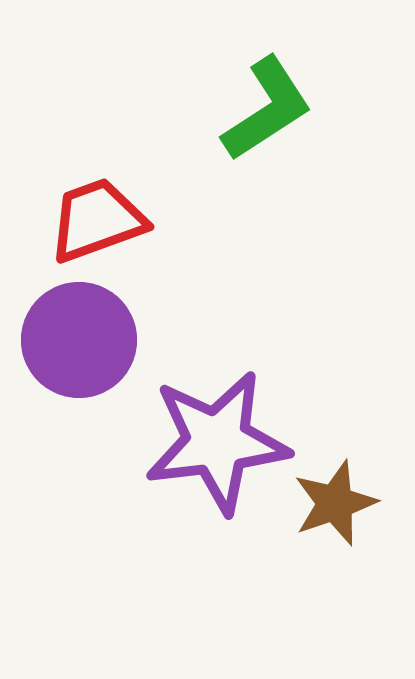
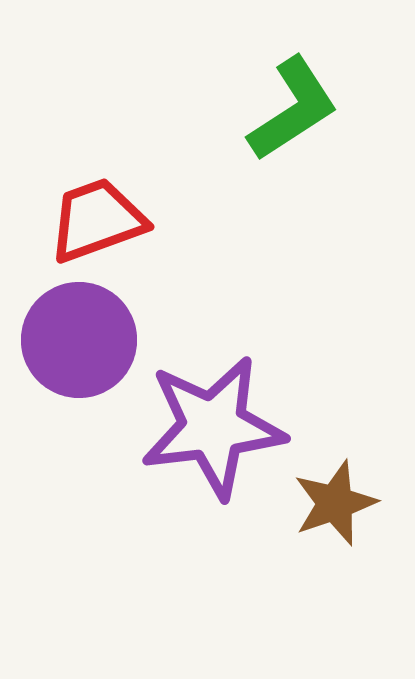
green L-shape: moved 26 px right
purple star: moved 4 px left, 15 px up
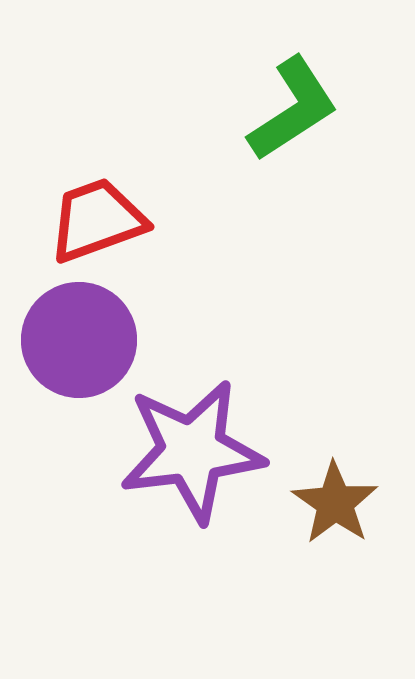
purple star: moved 21 px left, 24 px down
brown star: rotated 18 degrees counterclockwise
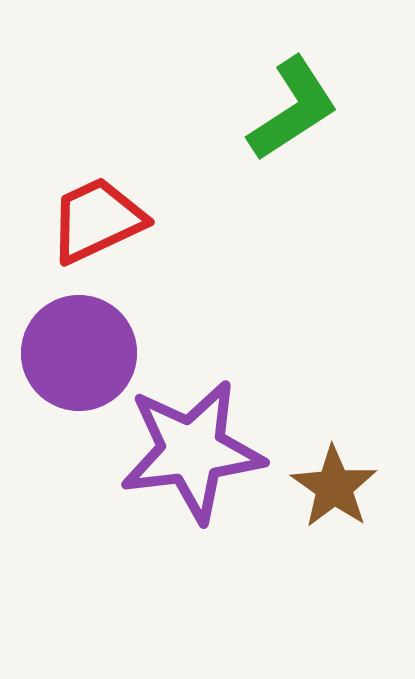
red trapezoid: rotated 5 degrees counterclockwise
purple circle: moved 13 px down
brown star: moved 1 px left, 16 px up
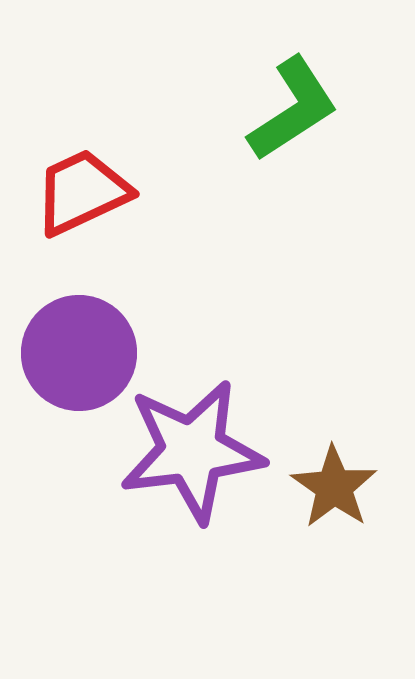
red trapezoid: moved 15 px left, 28 px up
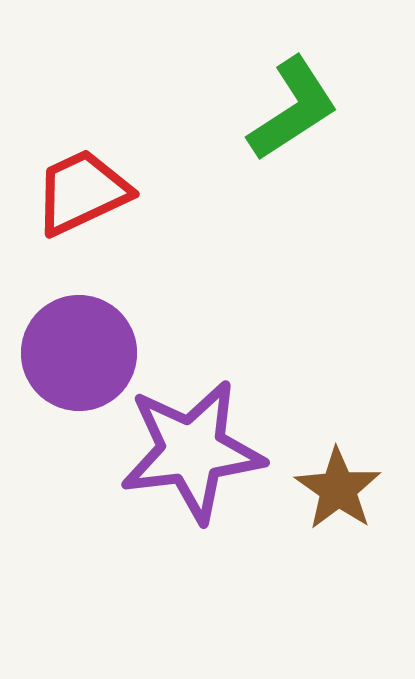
brown star: moved 4 px right, 2 px down
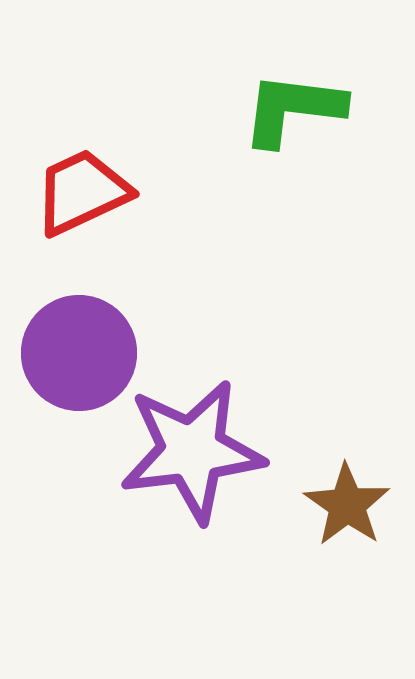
green L-shape: rotated 140 degrees counterclockwise
brown star: moved 9 px right, 16 px down
